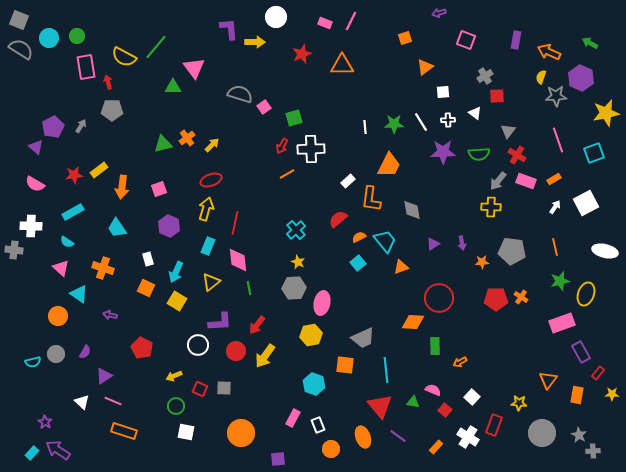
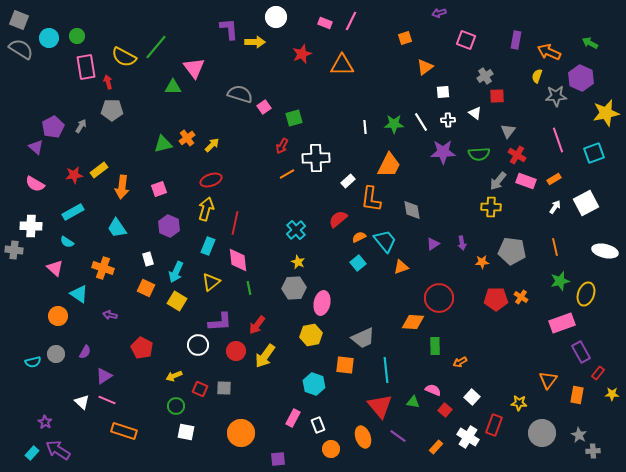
yellow semicircle at (541, 77): moved 4 px left, 1 px up
white cross at (311, 149): moved 5 px right, 9 px down
pink triangle at (61, 268): moved 6 px left
pink line at (113, 401): moved 6 px left, 1 px up
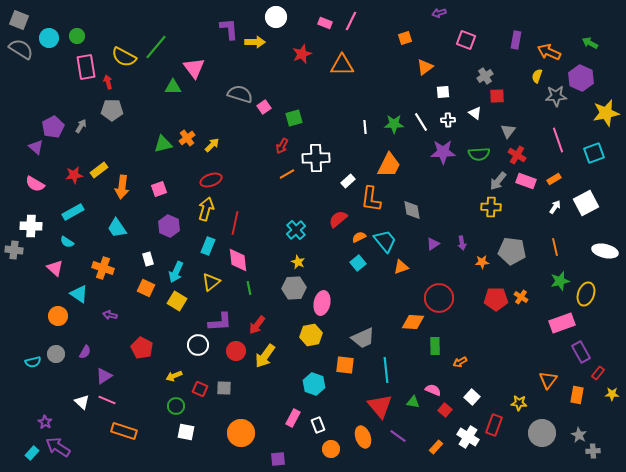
purple arrow at (58, 450): moved 3 px up
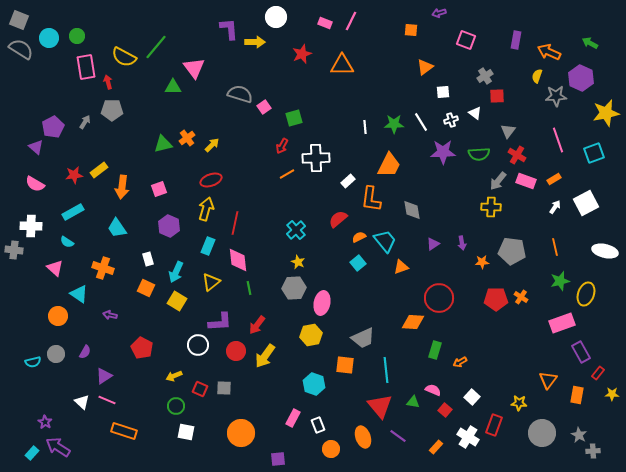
orange square at (405, 38): moved 6 px right, 8 px up; rotated 24 degrees clockwise
white cross at (448, 120): moved 3 px right; rotated 16 degrees counterclockwise
gray arrow at (81, 126): moved 4 px right, 4 px up
green rectangle at (435, 346): moved 4 px down; rotated 18 degrees clockwise
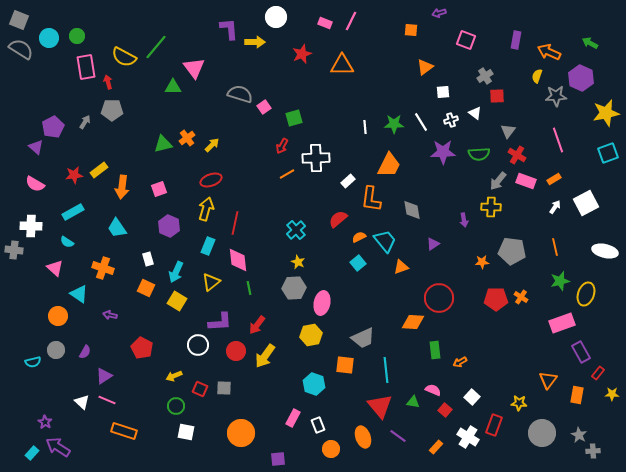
cyan square at (594, 153): moved 14 px right
purple arrow at (462, 243): moved 2 px right, 23 px up
green rectangle at (435, 350): rotated 24 degrees counterclockwise
gray circle at (56, 354): moved 4 px up
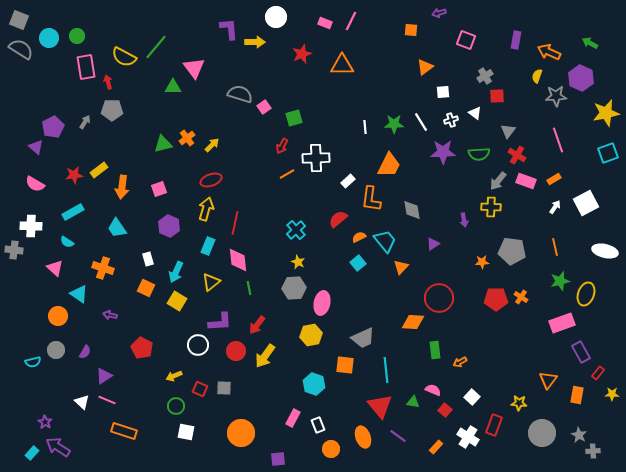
orange triangle at (401, 267): rotated 28 degrees counterclockwise
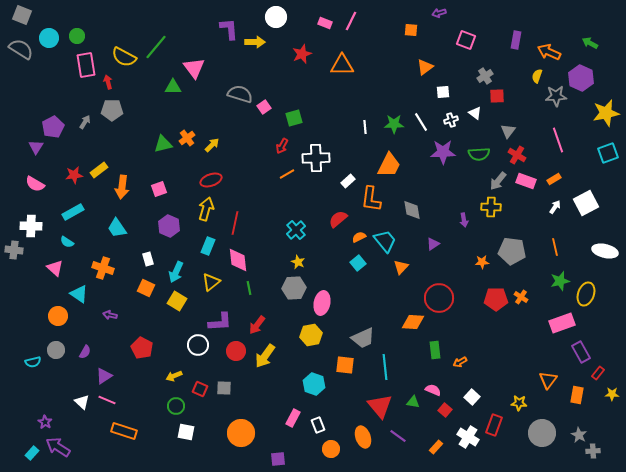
gray square at (19, 20): moved 3 px right, 5 px up
pink rectangle at (86, 67): moved 2 px up
purple triangle at (36, 147): rotated 21 degrees clockwise
cyan line at (386, 370): moved 1 px left, 3 px up
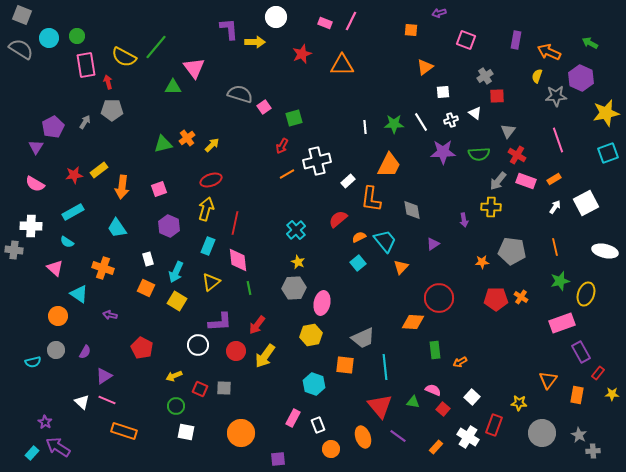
white cross at (316, 158): moved 1 px right, 3 px down; rotated 12 degrees counterclockwise
red square at (445, 410): moved 2 px left, 1 px up
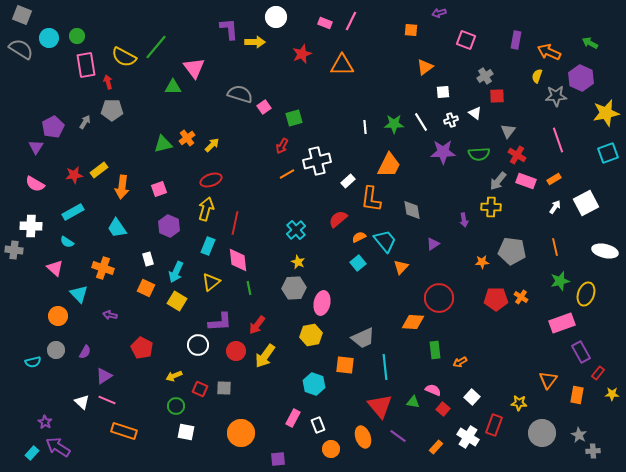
cyan triangle at (79, 294): rotated 12 degrees clockwise
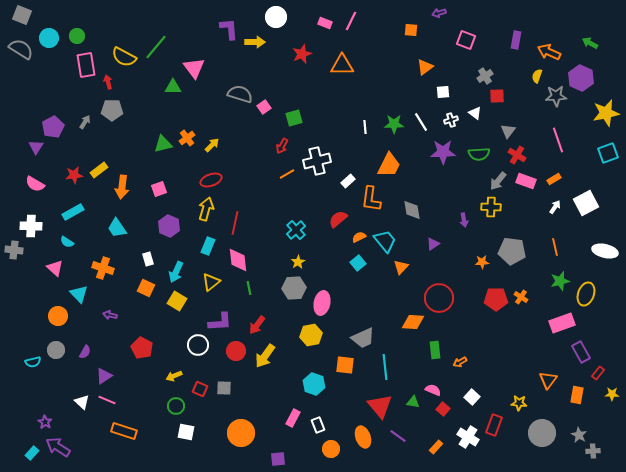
yellow star at (298, 262): rotated 16 degrees clockwise
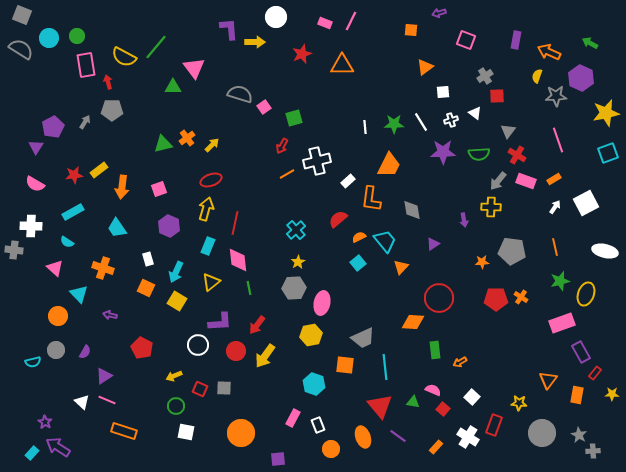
red rectangle at (598, 373): moved 3 px left
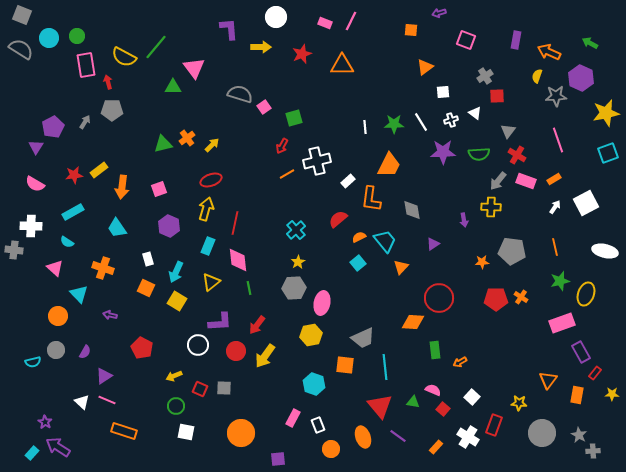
yellow arrow at (255, 42): moved 6 px right, 5 px down
